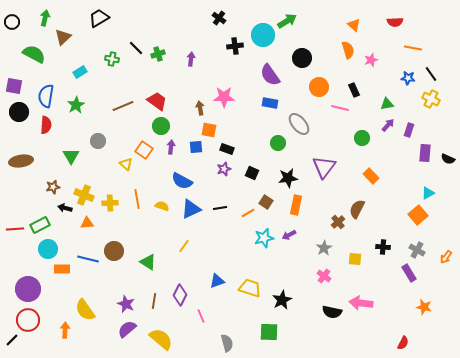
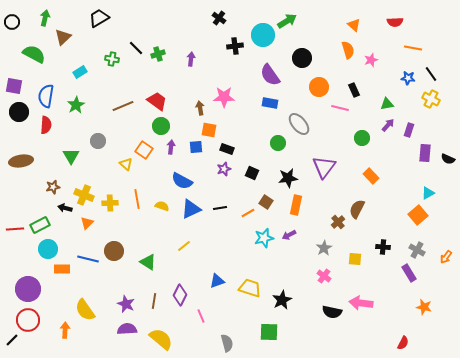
orange triangle at (87, 223): rotated 40 degrees counterclockwise
yellow line at (184, 246): rotated 16 degrees clockwise
purple semicircle at (127, 329): rotated 36 degrees clockwise
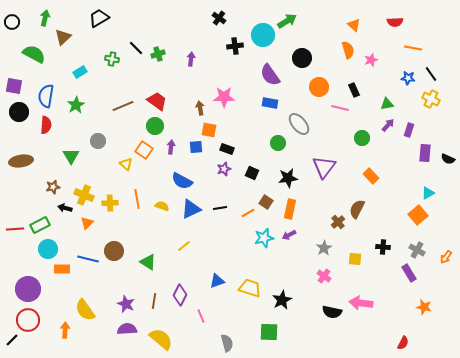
green circle at (161, 126): moved 6 px left
orange rectangle at (296, 205): moved 6 px left, 4 px down
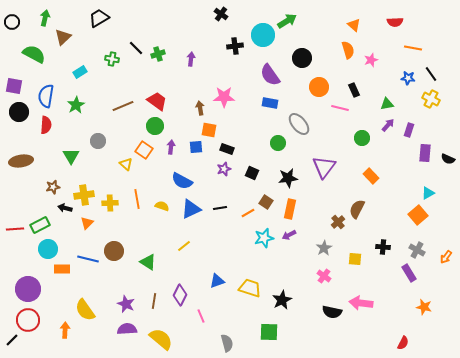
black cross at (219, 18): moved 2 px right, 4 px up
yellow cross at (84, 195): rotated 30 degrees counterclockwise
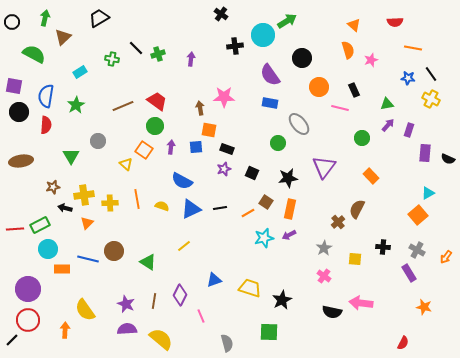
blue triangle at (217, 281): moved 3 px left, 1 px up
